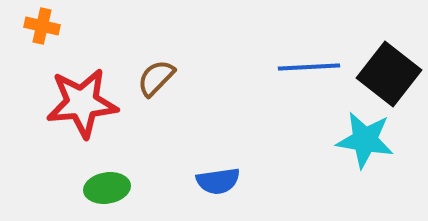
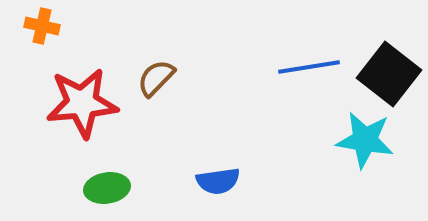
blue line: rotated 6 degrees counterclockwise
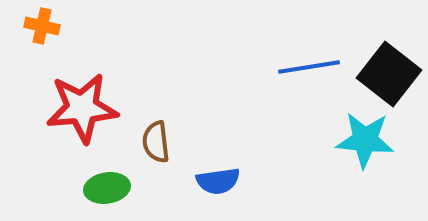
brown semicircle: moved 64 px down; rotated 51 degrees counterclockwise
red star: moved 5 px down
cyan star: rotated 4 degrees counterclockwise
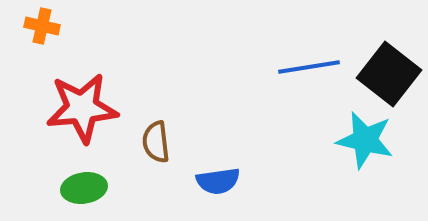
cyan star: rotated 8 degrees clockwise
green ellipse: moved 23 px left
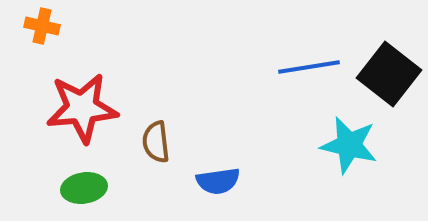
cyan star: moved 16 px left, 5 px down
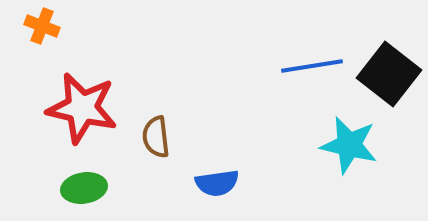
orange cross: rotated 8 degrees clockwise
blue line: moved 3 px right, 1 px up
red star: rotated 18 degrees clockwise
brown semicircle: moved 5 px up
blue semicircle: moved 1 px left, 2 px down
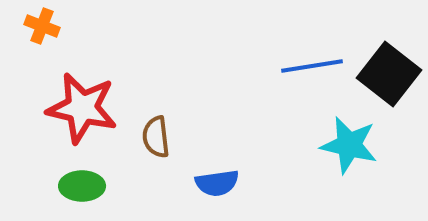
green ellipse: moved 2 px left, 2 px up; rotated 9 degrees clockwise
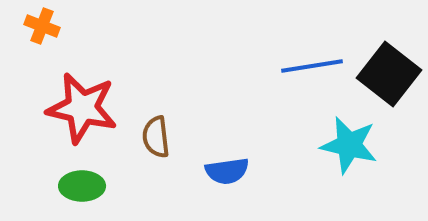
blue semicircle: moved 10 px right, 12 px up
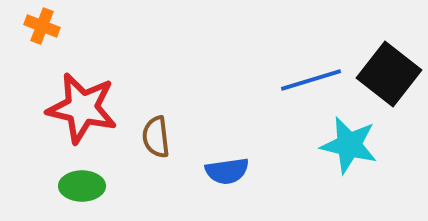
blue line: moved 1 px left, 14 px down; rotated 8 degrees counterclockwise
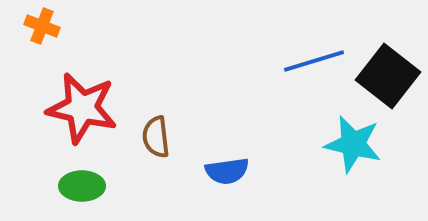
black square: moved 1 px left, 2 px down
blue line: moved 3 px right, 19 px up
cyan star: moved 4 px right, 1 px up
